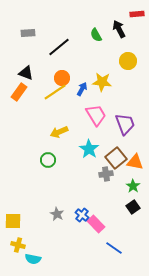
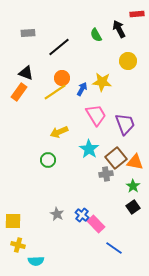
cyan semicircle: moved 3 px right, 2 px down; rotated 14 degrees counterclockwise
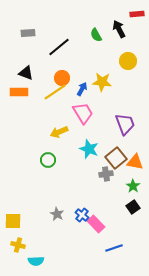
orange rectangle: rotated 54 degrees clockwise
pink trapezoid: moved 13 px left, 2 px up
cyan star: rotated 12 degrees counterclockwise
blue line: rotated 54 degrees counterclockwise
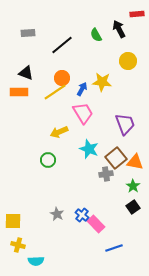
black line: moved 3 px right, 2 px up
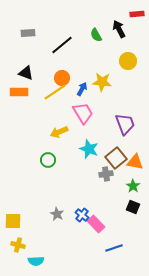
black square: rotated 32 degrees counterclockwise
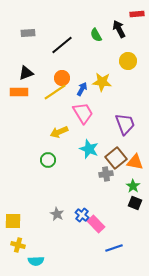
black triangle: rotated 42 degrees counterclockwise
black square: moved 2 px right, 4 px up
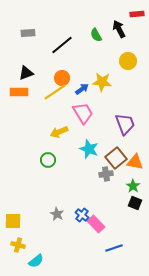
blue arrow: rotated 24 degrees clockwise
cyan semicircle: rotated 35 degrees counterclockwise
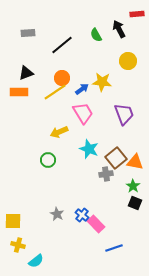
purple trapezoid: moved 1 px left, 10 px up
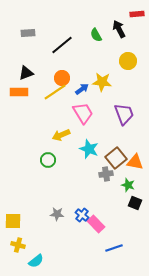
yellow arrow: moved 2 px right, 3 px down
green star: moved 5 px left, 1 px up; rotated 16 degrees counterclockwise
gray star: rotated 24 degrees counterclockwise
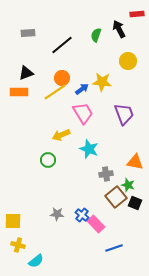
green semicircle: rotated 48 degrees clockwise
brown square: moved 39 px down
